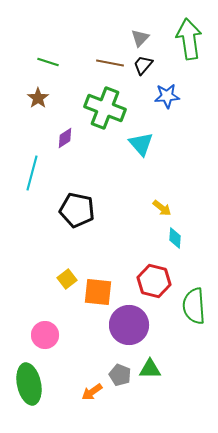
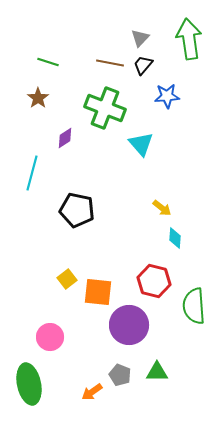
pink circle: moved 5 px right, 2 px down
green triangle: moved 7 px right, 3 px down
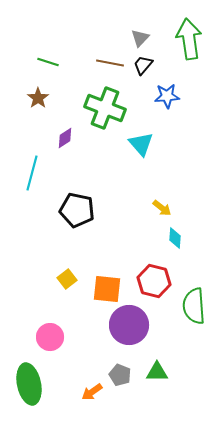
orange square: moved 9 px right, 3 px up
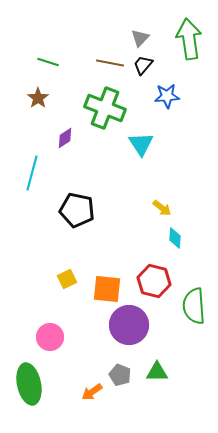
cyan triangle: rotated 8 degrees clockwise
yellow square: rotated 12 degrees clockwise
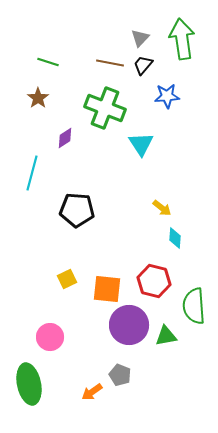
green arrow: moved 7 px left
black pentagon: rotated 8 degrees counterclockwise
green triangle: moved 9 px right, 36 px up; rotated 10 degrees counterclockwise
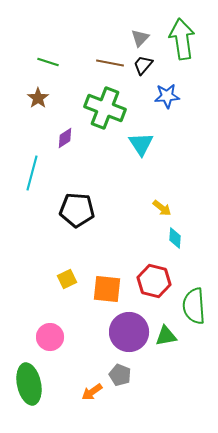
purple circle: moved 7 px down
